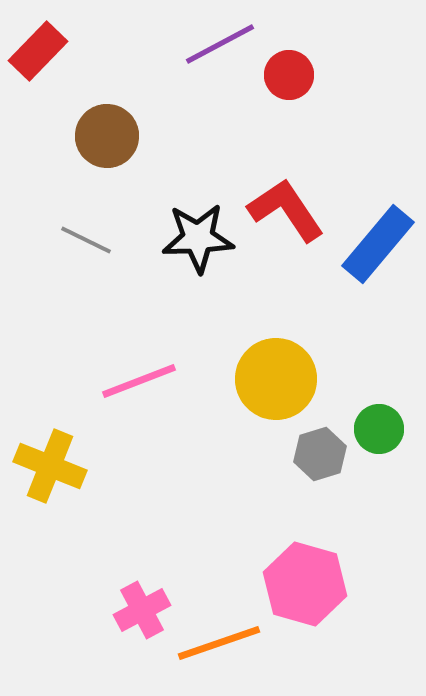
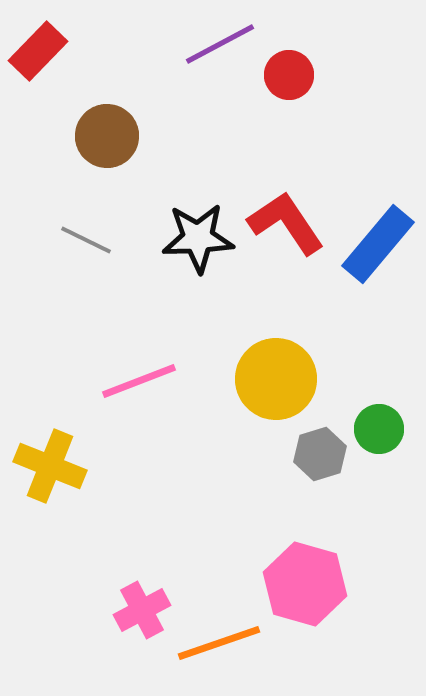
red L-shape: moved 13 px down
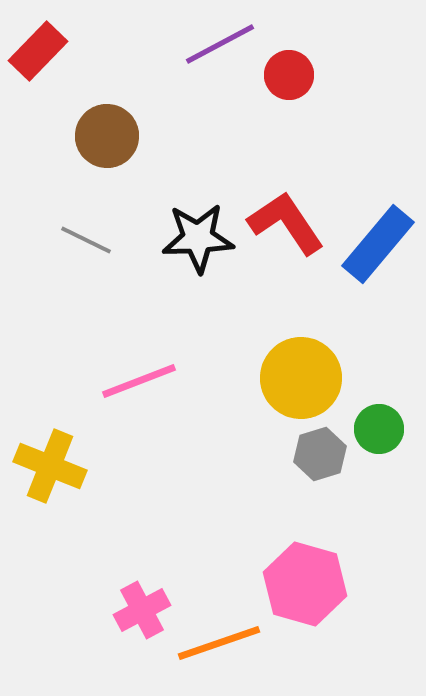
yellow circle: moved 25 px right, 1 px up
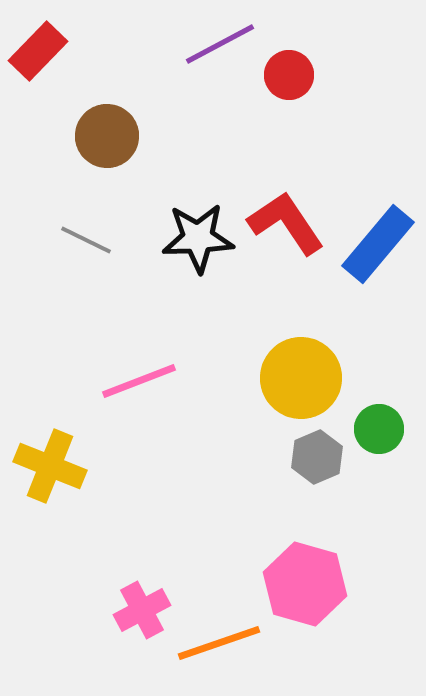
gray hexagon: moved 3 px left, 3 px down; rotated 6 degrees counterclockwise
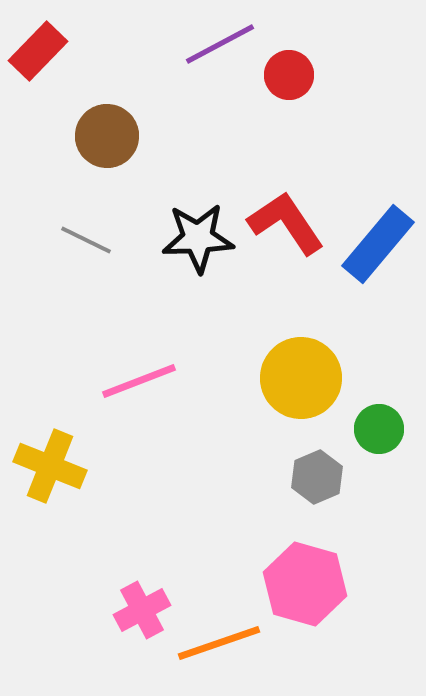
gray hexagon: moved 20 px down
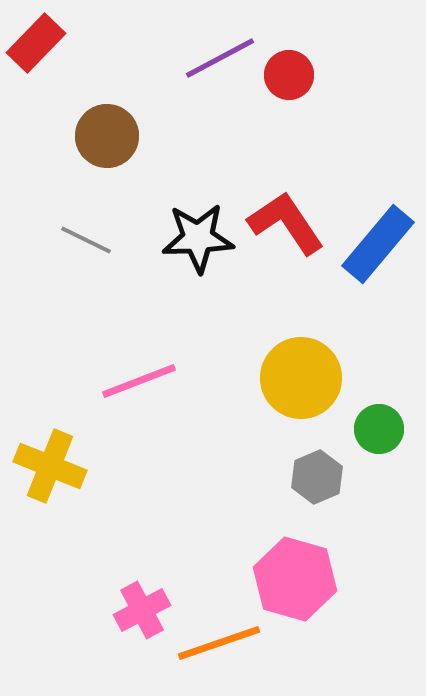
purple line: moved 14 px down
red rectangle: moved 2 px left, 8 px up
pink hexagon: moved 10 px left, 5 px up
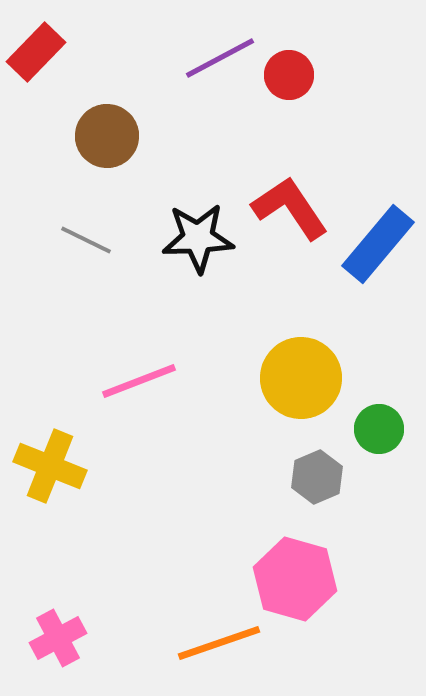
red rectangle: moved 9 px down
red L-shape: moved 4 px right, 15 px up
pink cross: moved 84 px left, 28 px down
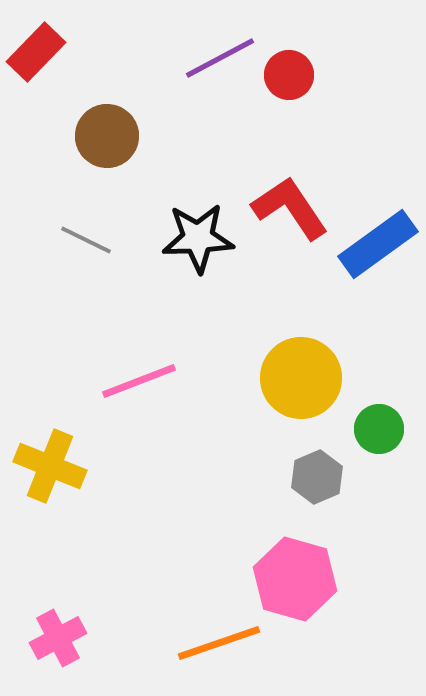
blue rectangle: rotated 14 degrees clockwise
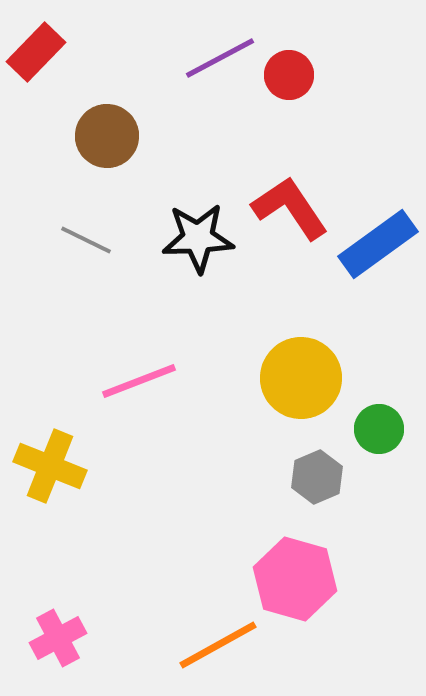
orange line: moved 1 px left, 2 px down; rotated 10 degrees counterclockwise
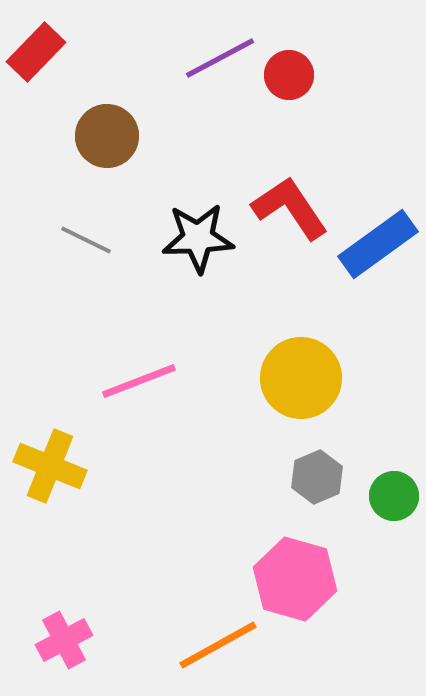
green circle: moved 15 px right, 67 px down
pink cross: moved 6 px right, 2 px down
